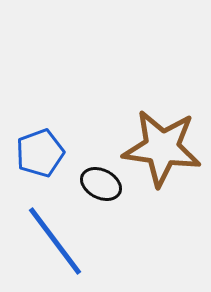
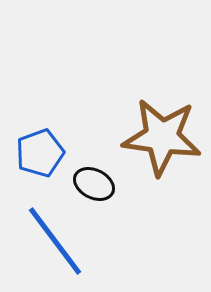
brown star: moved 11 px up
black ellipse: moved 7 px left
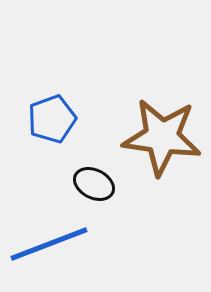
blue pentagon: moved 12 px right, 34 px up
blue line: moved 6 px left, 3 px down; rotated 74 degrees counterclockwise
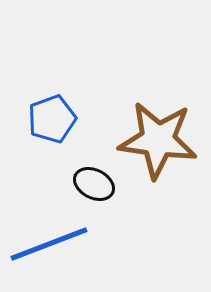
brown star: moved 4 px left, 3 px down
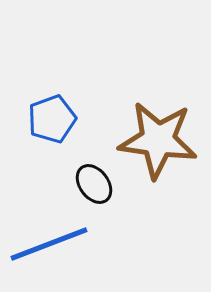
black ellipse: rotated 27 degrees clockwise
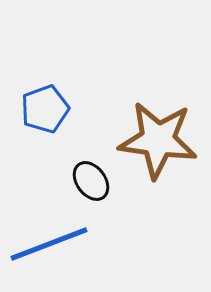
blue pentagon: moved 7 px left, 10 px up
black ellipse: moved 3 px left, 3 px up
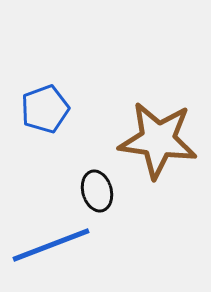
black ellipse: moved 6 px right, 10 px down; rotated 21 degrees clockwise
blue line: moved 2 px right, 1 px down
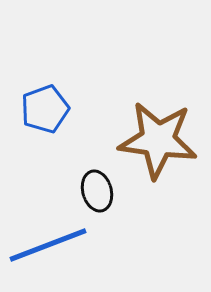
blue line: moved 3 px left
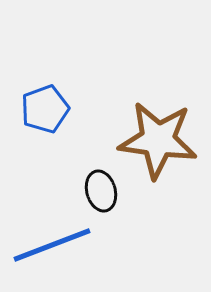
black ellipse: moved 4 px right
blue line: moved 4 px right
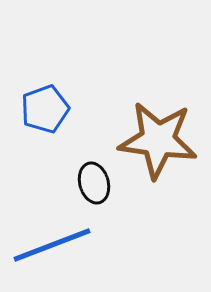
black ellipse: moved 7 px left, 8 px up
